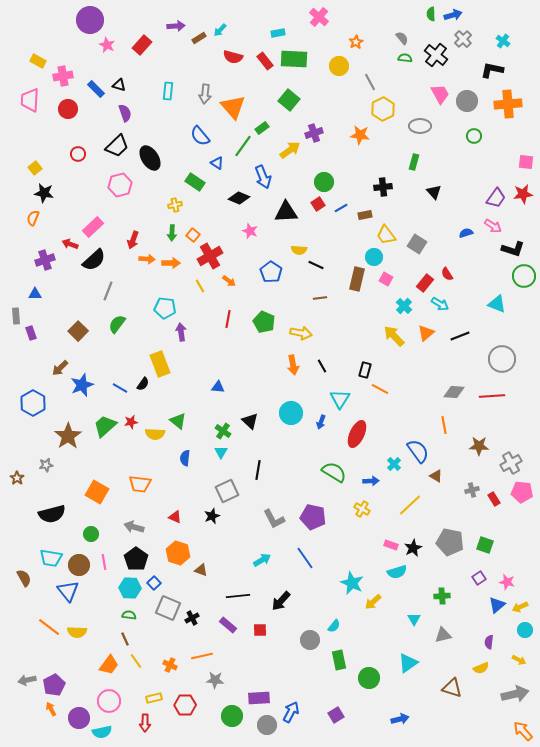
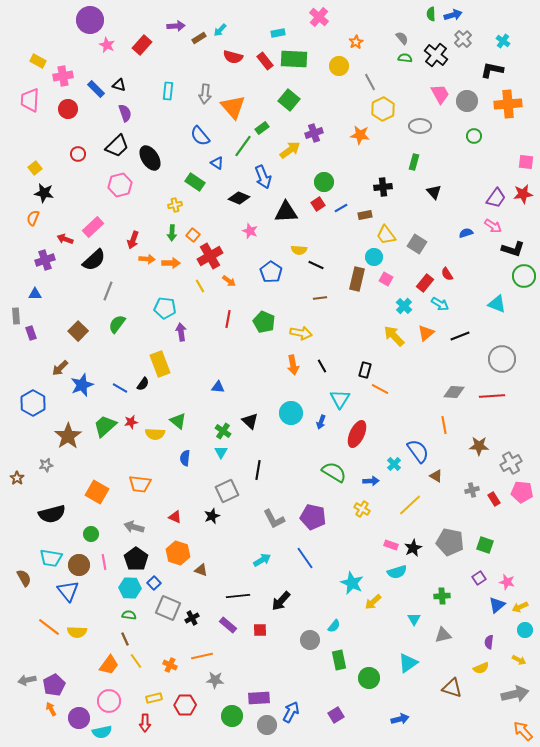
red arrow at (70, 244): moved 5 px left, 5 px up
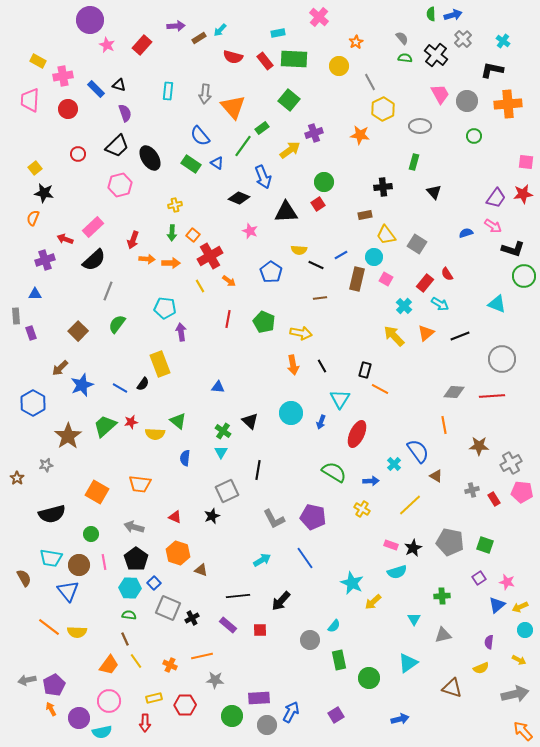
green rectangle at (195, 182): moved 4 px left, 18 px up
blue line at (341, 208): moved 47 px down
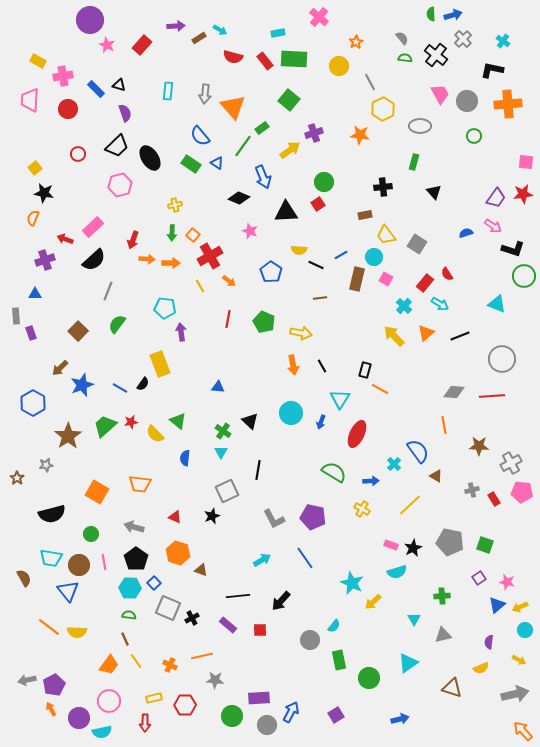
cyan arrow at (220, 30): rotated 104 degrees counterclockwise
yellow semicircle at (155, 434): rotated 42 degrees clockwise
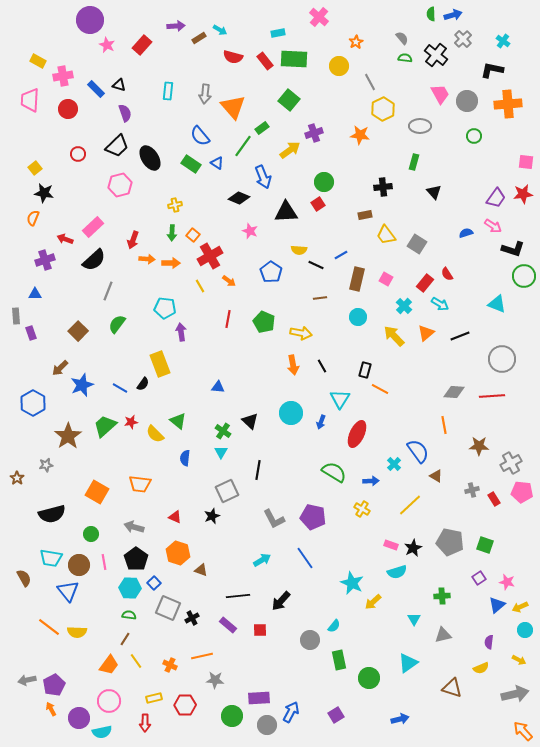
cyan circle at (374, 257): moved 16 px left, 60 px down
brown line at (125, 639): rotated 56 degrees clockwise
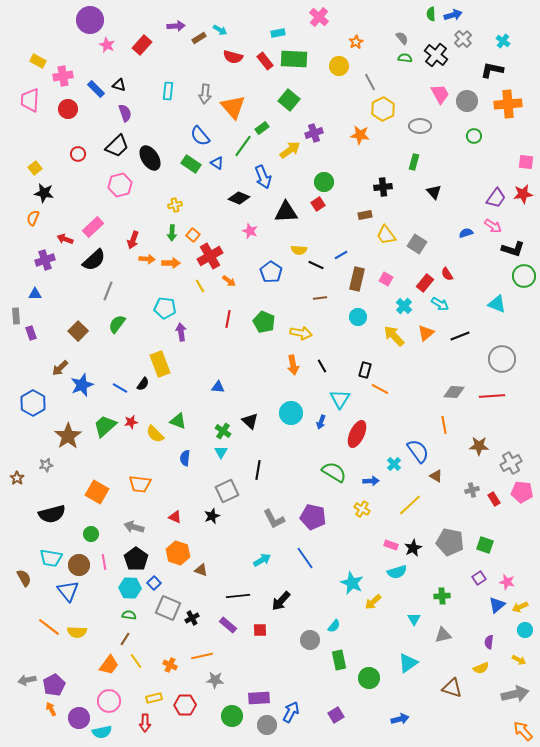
green triangle at (178, 421): rotated 18 degrees counterclockwise
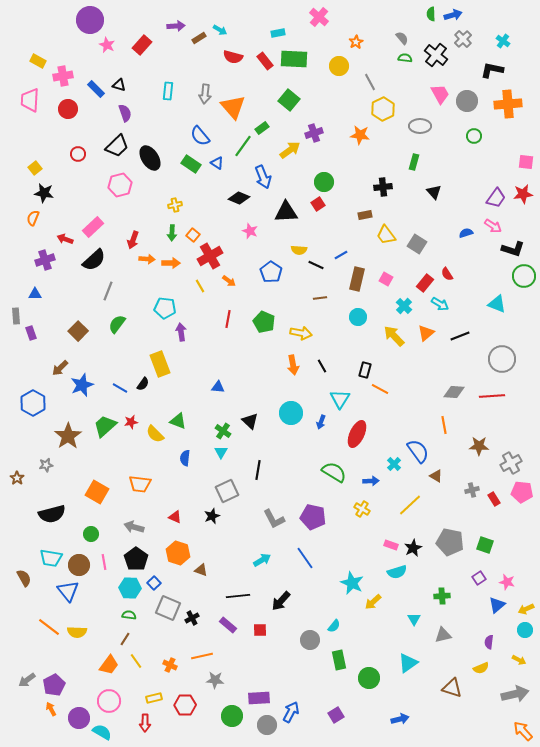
yellow arrow at (520, 607): moved 6 px right, 2 px down
gray arrow at (27, 680): rotated 24 degrees counterclockwise
cyan semicircle at (102, 732): rotated 138 degrees counterclockwise
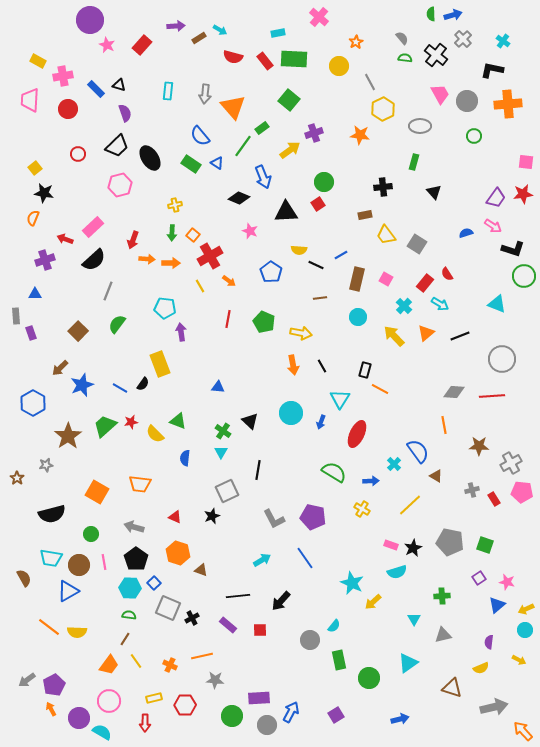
blue triangle at (68, 591): rotated 40 degrees clockwise
gray arrow at (515, 694): moved 21 px left, 13 px down
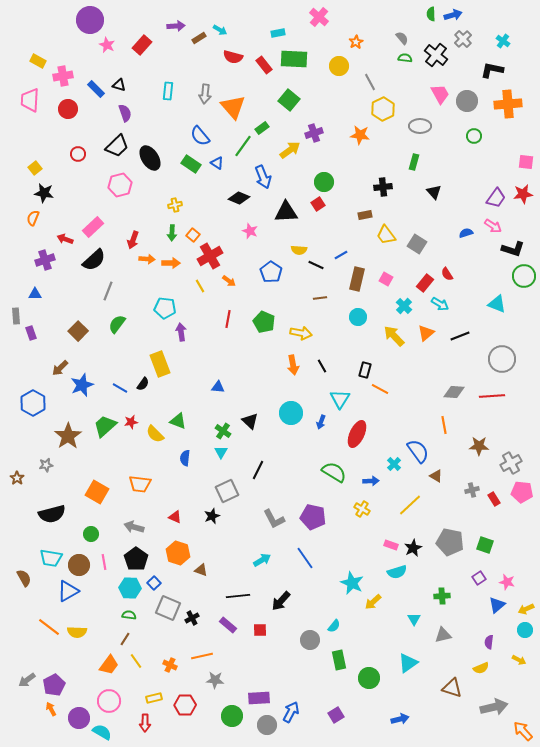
red rectangle at (265, 61): moved 1 px left, 4 px down
black line at (258, 470): rotated 18 degrees clockwise
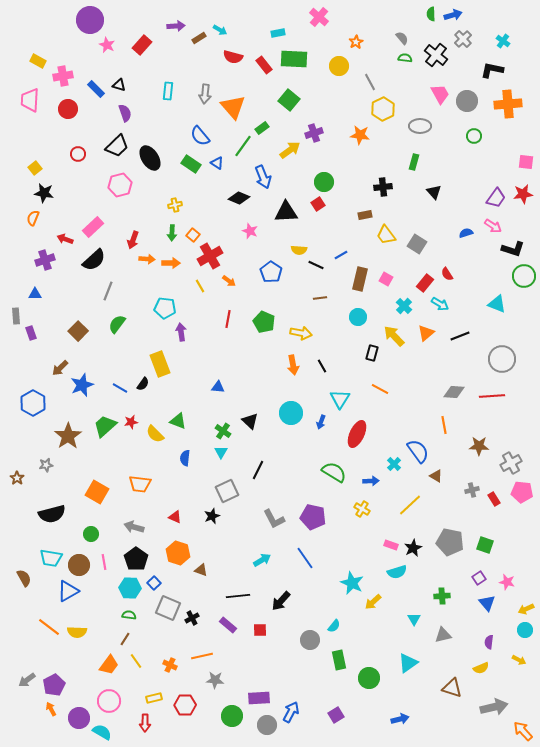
brown rectangle at (357, 279): moved 3 px right
black rectangle at (365, 370): moved 7 px right, 17 px up
blue triangle at (497, 605): moved 10 px left, 2 px up; rotated 30 degrees counterclockwise
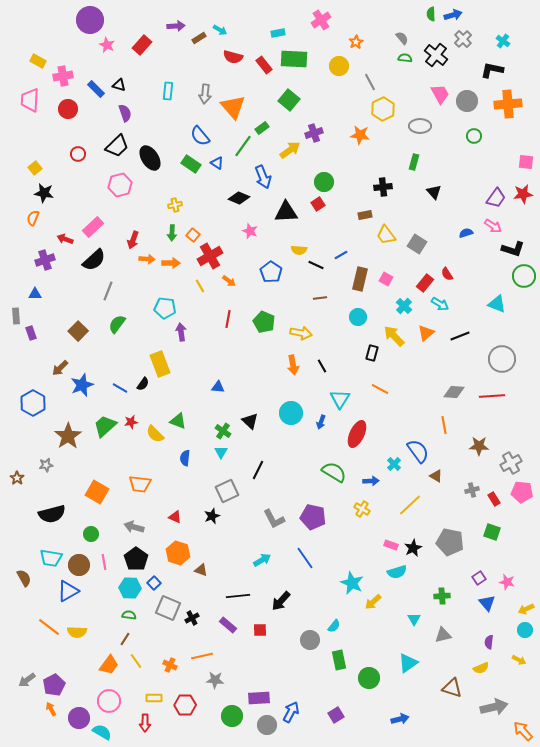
pink cross at (319, 17): moved 2 px right, 3 px down; rotated 18 degrees clockwise
green square at (485, 545): moved 7 px right, 13 px up
yellow rectangle at (154, 698): rotated 14 degrees clockwise
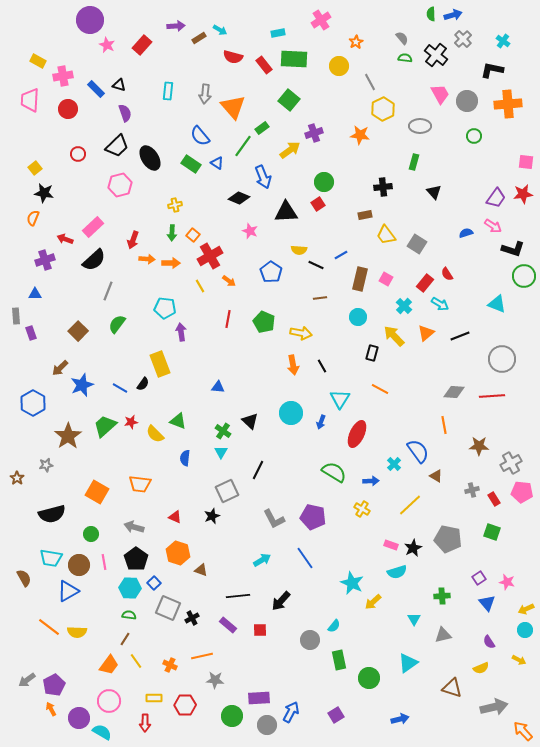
gray pentagon at (450, 542): moved 2 px left, 3 px up
purple semicircle at (489, 642): rotated 40 degrees counterclockwise
